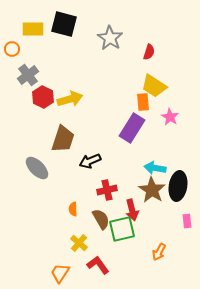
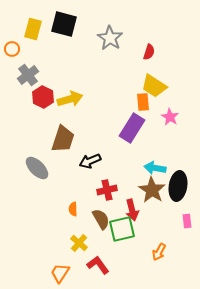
yellow rectangle: rotated 75 degrees counterclockwise
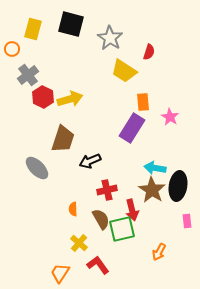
black square: moved 7 px right
yellow trapezoid: moved 30 px left, 15 px up
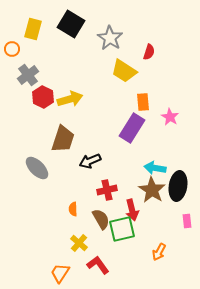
black square: rotated 16 degrees clockwise
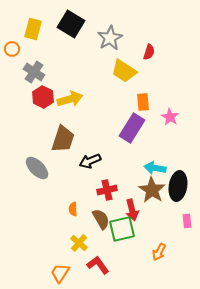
gray star: rotated 10 degrees clockwise
gray cross: moved 6 px right, 3 px up; rotated 20 degrees counterclockwise
